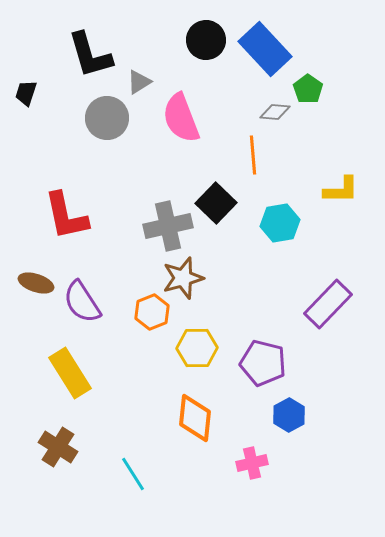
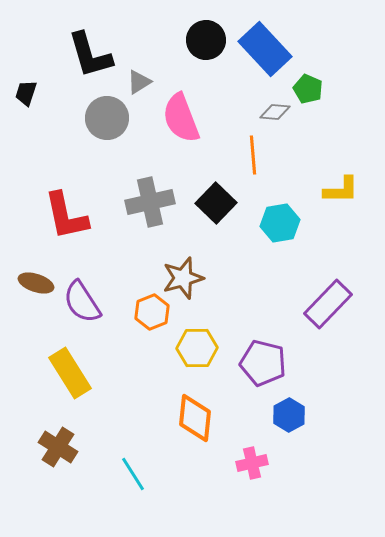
green pentagon: rotated 12 degrees counterclockwise
gray cross: moved 18 px left, 24 px up
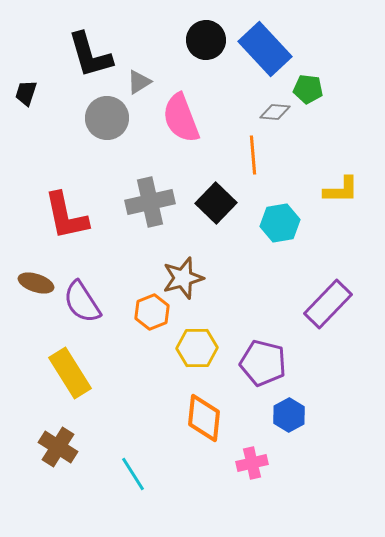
green pentagon: rotated 16 degrees counterclockwise
orange diamond: moved 9 px right
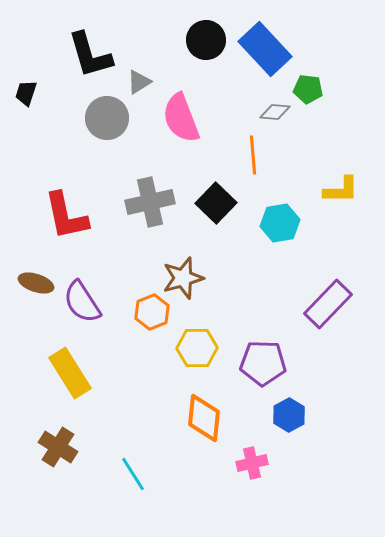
purple pentagon: rotated 12 degrees counterclockwise
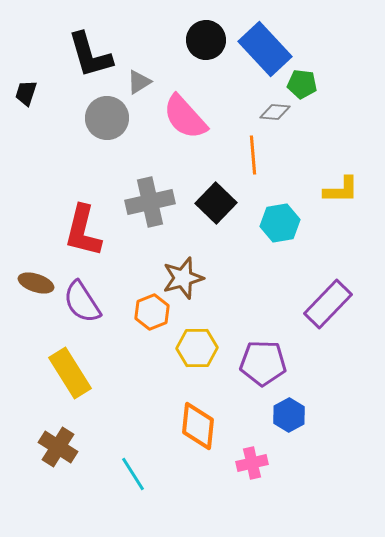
green pentagon: moved 6 px left, 5 px up
pink semicircle: moved 4 px right, 1 px up; rotated 21 degrees counterclockwise
red L-shape: moved 17 px right, 15 px down; rotated 26 degrees clockwise
orange diamond: moved 6 px left, 8 px down
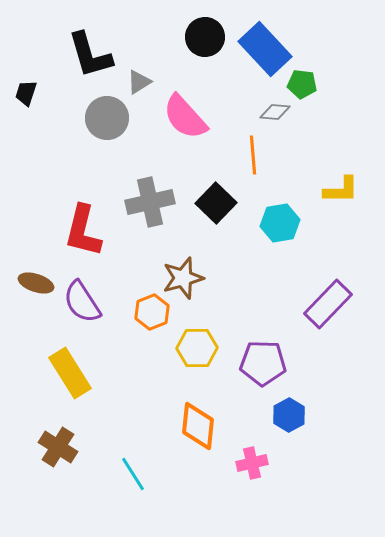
black circle: moved 1 px left, 3 px up
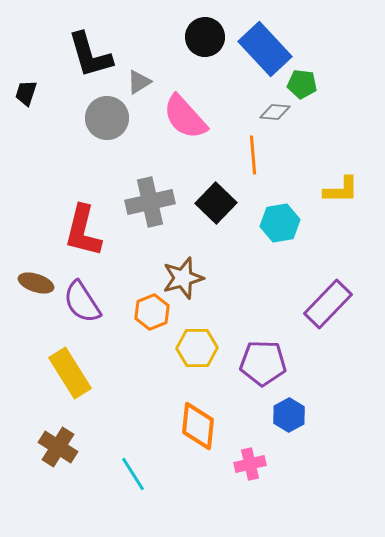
pink cross: moved 2 px left, 1 px down
